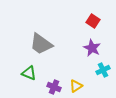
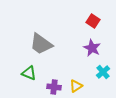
cyan cross: moved 2 px down; rotated 16 degrees counterclockwise
purple cross: rotated 16 degrees counterclockwise
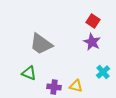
purple star: moved 6 px up
yellow triangle: rotated 48 degrees clockwise
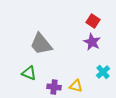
gray trapezoid: rotated 15 degrees clockwise
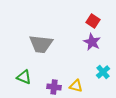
gray trapezoid: rotated 45 degrees counterclockwise
green triangle: moved 5 px left, 4 px down
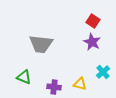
yellow triangle: moved 4 px right, 2 px up
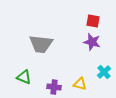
red square: rotated 24 degrees counterclockwise
purple star: rotated 12 degrees counterclockwise
cyan cross: moved 1 px right
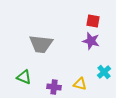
purple star: moved 1 px left, 1 px up
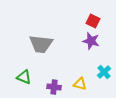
red square: rotated 16 degrees clockwise
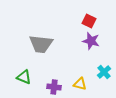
red square: moved 4 px left
